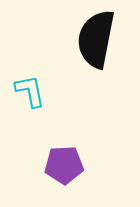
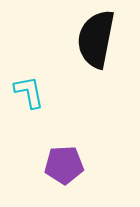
cyan L-shape: moved 1 px left, 1 px down
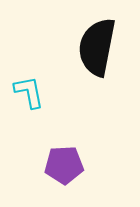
black semicircle: moved 1 px right, 8 px down
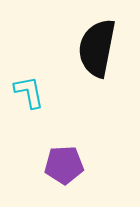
black semicircle: moved 1 px down
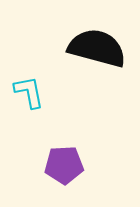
black semicircle: rotated 94 degrees clockwise
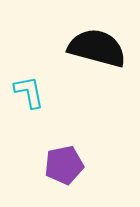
purple pentagon: rotated 9 degrees counterclockwise
